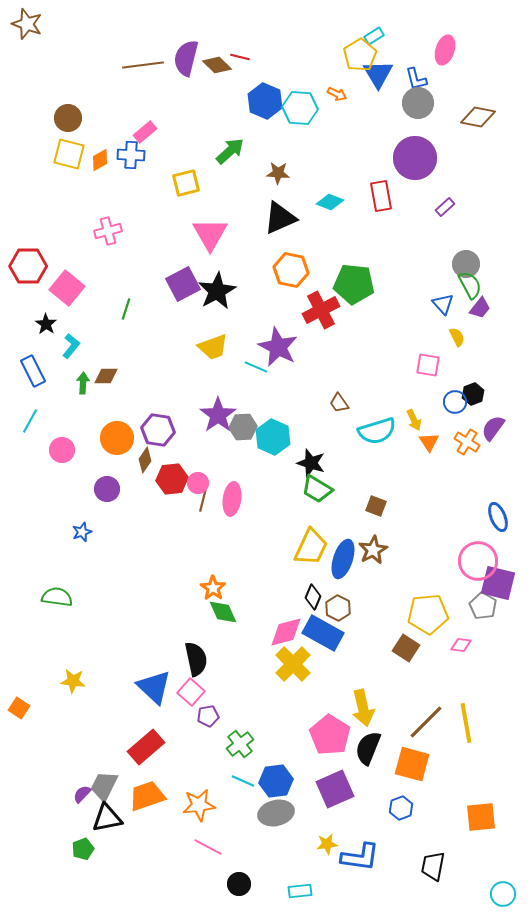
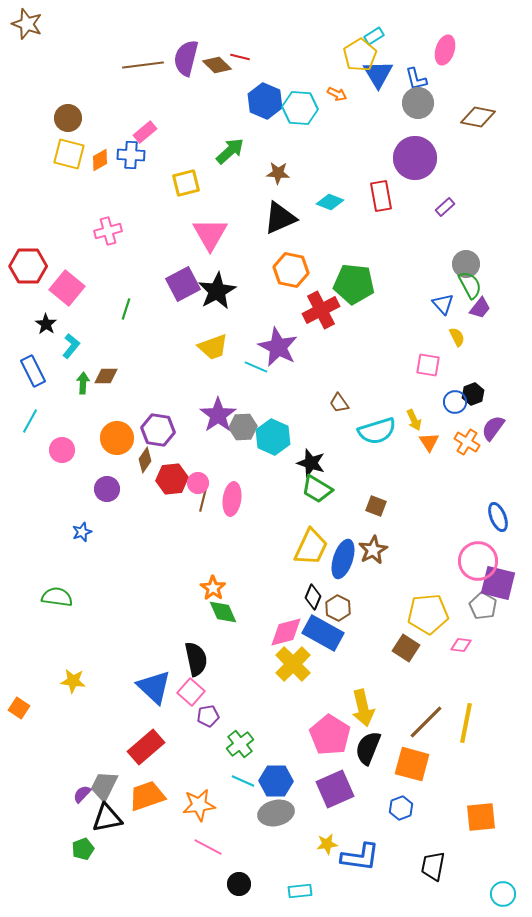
yellow line at (466, 723): rotated 21 degrees clockwise
blue hexagon at (276, 781): rotated 8 degrees clockwise
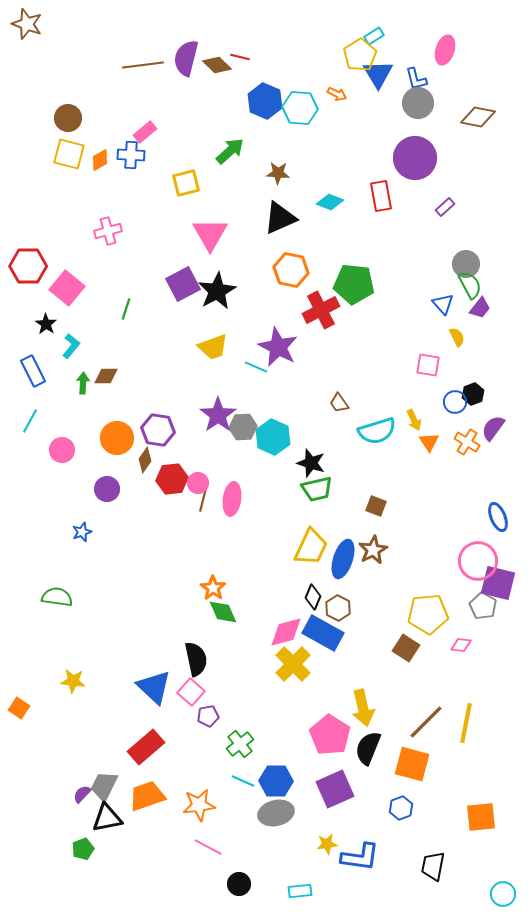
green trapezoid at (317, 489): rotated 44 degrees counterclockwise
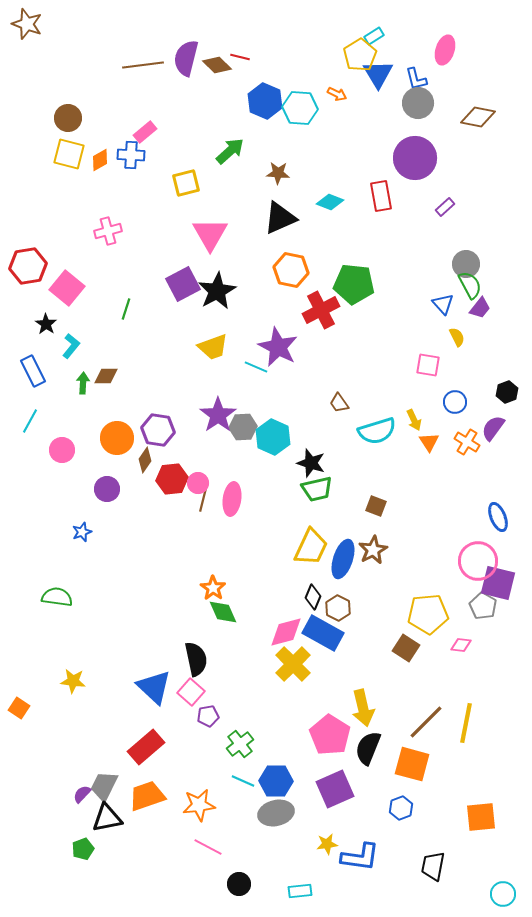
red hexagon at (28, 266): rotated 9 degrees counterclockwise
black hexagon at (473, 394): moved 34 px right, 2 px up
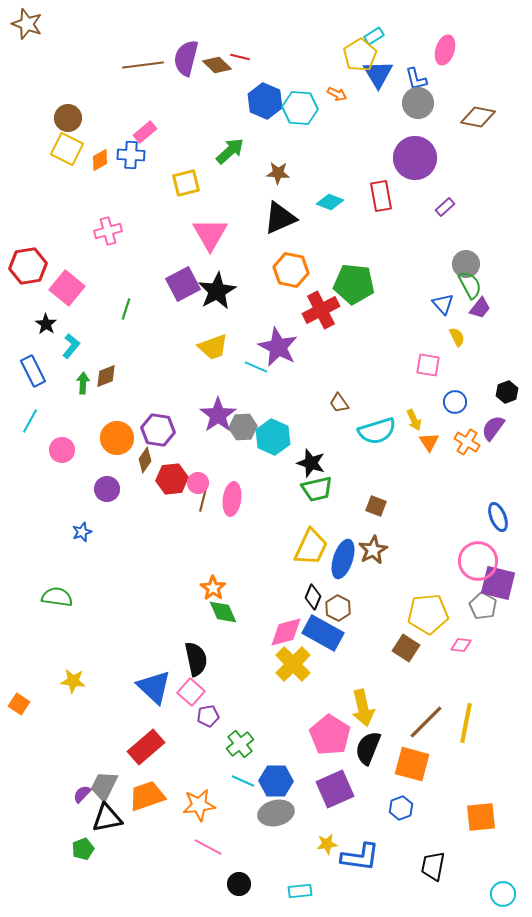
yellow square at (69, 154): moved 2 px left, 5 px up; rotated 12 degrees clockwise
brown diamond at (106, 376): rotated 20 degrees counterclockwise
orange square at (19, 708): moved 4 px up
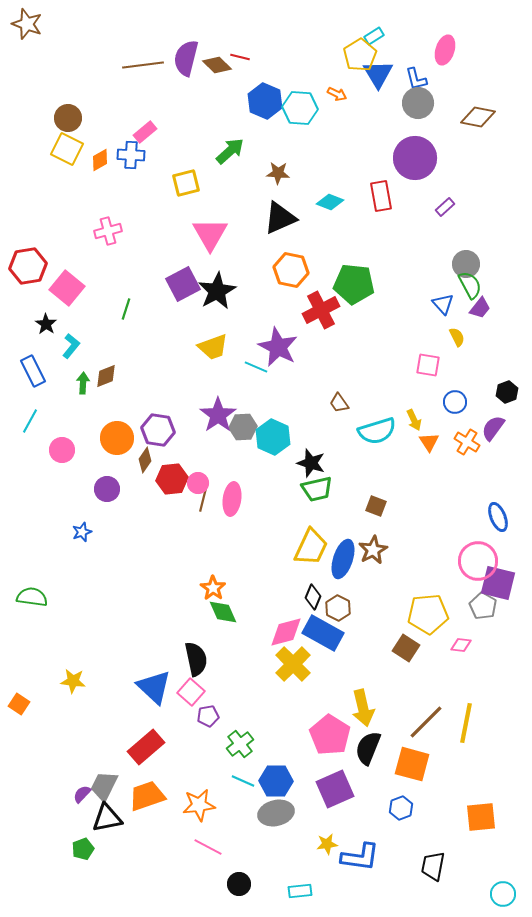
green semicircle at (57, 597): moved 25 px left
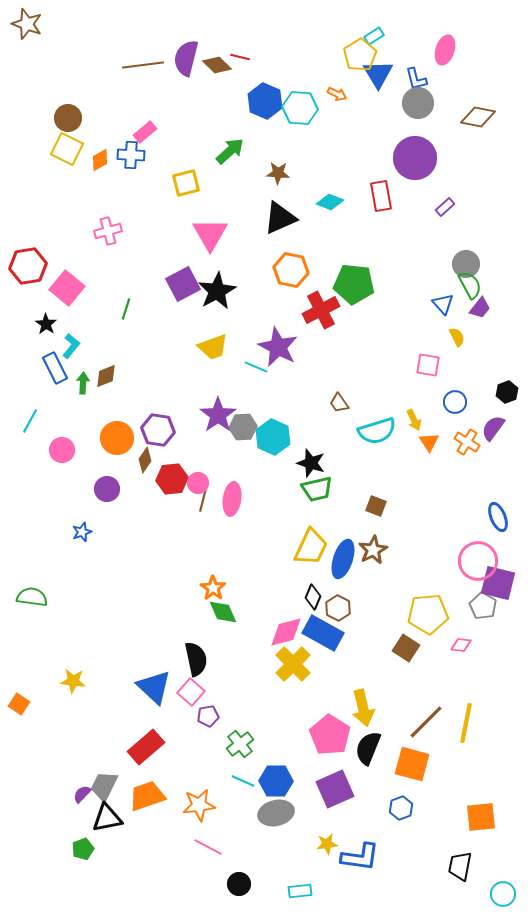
blue rectangle at (33, 371): moved 22 px right, 3 px up
black trapezoid at (433, 866): moved 27 px right
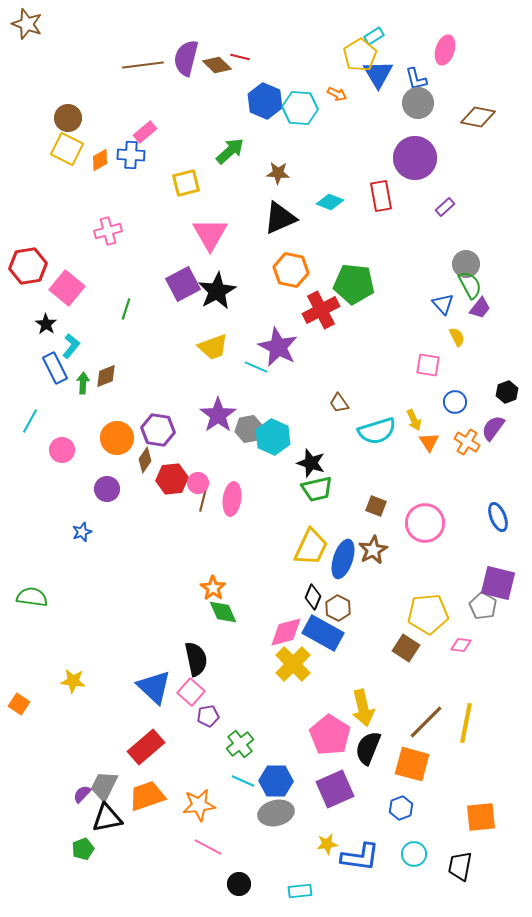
gray hexagon at (243, 427): moved 6 px right, 2 px down; rotated 8 degrees counterclockwise
pink circle at (478, 561): moved 53 px left, 38 px up
cyan circle at (503, 894): moved 89 px left, 40 px up
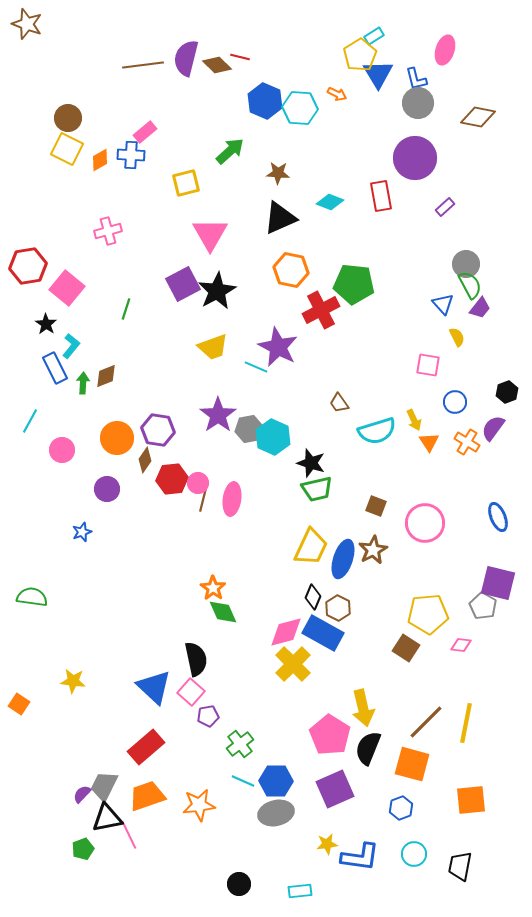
orange square at (481, 817): moved 10 px left, 17 px up
pink line at (208, 847): moved 79 px left, 12 px up; rotated 36 degrees clockwise
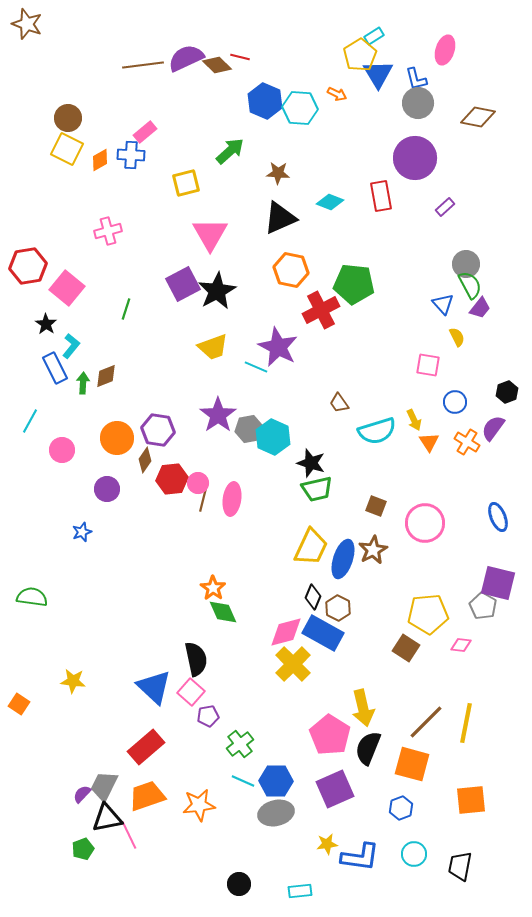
purple semicircle at (186, 58): rotated 51 degrees clockwise
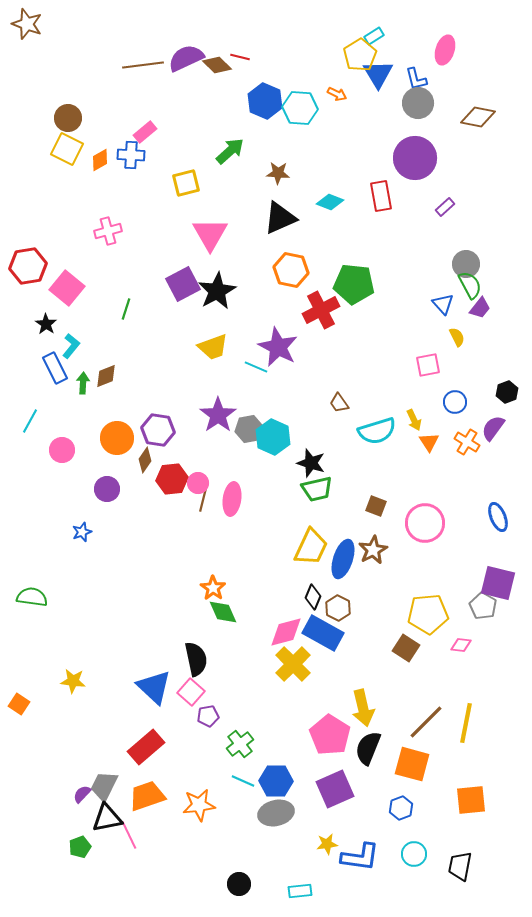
pink square at (428, 365): rotated 20 degrees counterclockwise
green pentagon at (83, 849): moved 3 px left, 2 px up
